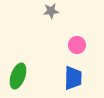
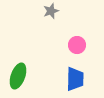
gray star: rotated 14 degrees counterclockwise
blue trapezoid: moved 2 px right, 1 px down
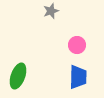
blue trapezoid: moved 3 px right, 2 px up
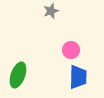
pink circle: moved 6 px left, 5 px down
green ellipse: moved 1 px up
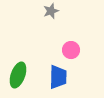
blue trapezoid: moved 20 px left
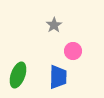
gray star: moved 3 px right, 14 px down; rotated 14 degrees counterclockwise
pink circle: moved 2 px right, 1 px down
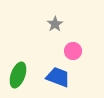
gray star: moved 1 px right, 1 px up
blue trapezoid: rotated 70 degrees counterclockwise
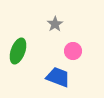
green ellipse: moved 24 px up
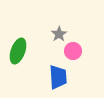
gray star: moved 4 px right, 10 px down
blue trapezoid: rotated 65 degrees clockwise
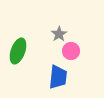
pink circle: moved 2 px left
blue trapezoid: rotated 10 degrees clockwise
